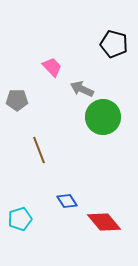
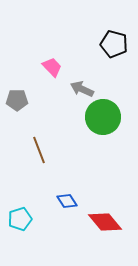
red diamond: moved 1 px right
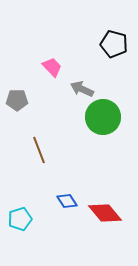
red diamond: moved 9 px up
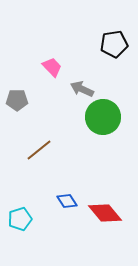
black pentagon: rotated 24 degrees counterclockwise
brown line: rotated 72 degrees clockwise
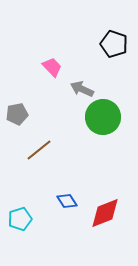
black pentagon: rotated 28 degrees clockwise
gray pentagon: moved 14 px down; rotated 10 degrees counterclockwise
red diamond: rotated 72 degrees counterclockwise
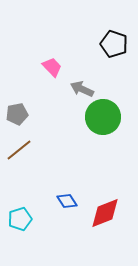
brown line: moved 20 px left
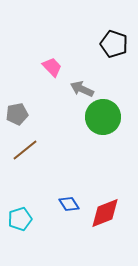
brown line: moved 6 px right
blue diamond: moved 2 px right, 3 px down
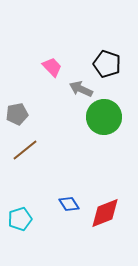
black pentagon: moved 7 px left, 20 px down
gray arrow: moved 1 px left
green circle: moved 1 px right
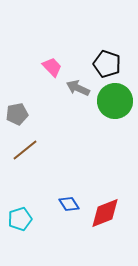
gray arrow: moved 3 px left, 1 px up
green circle: moved 11 px right, 16 px up
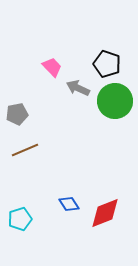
brown line: rotated 16 degrees clockwise
